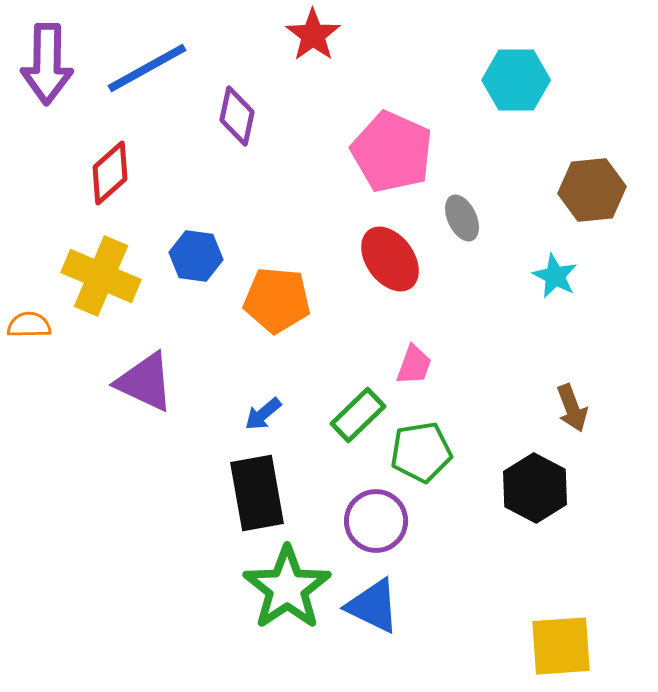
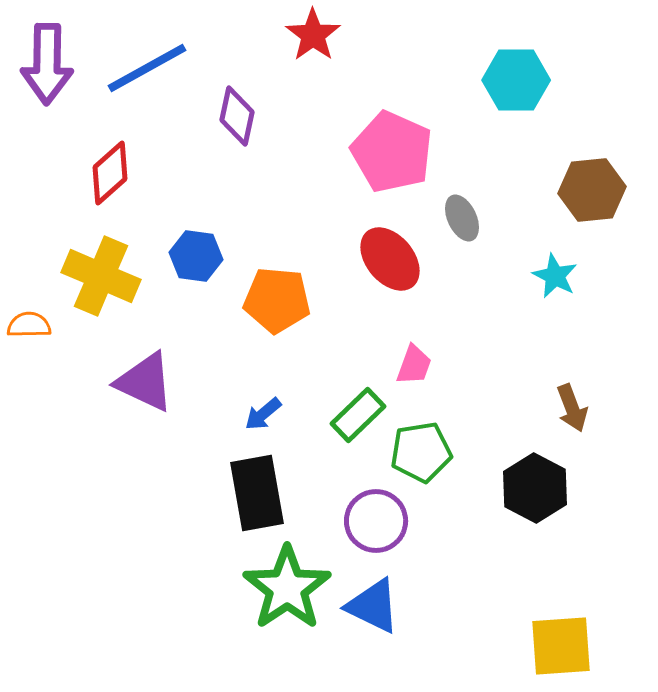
red ellipse: rotated 4 degrees counterclockwise
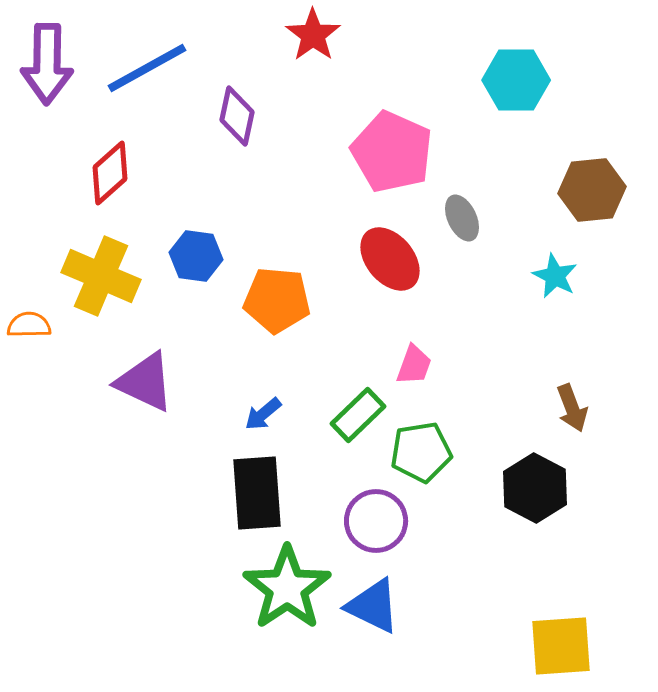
black rectangle: rotated 6 degrees clockwise
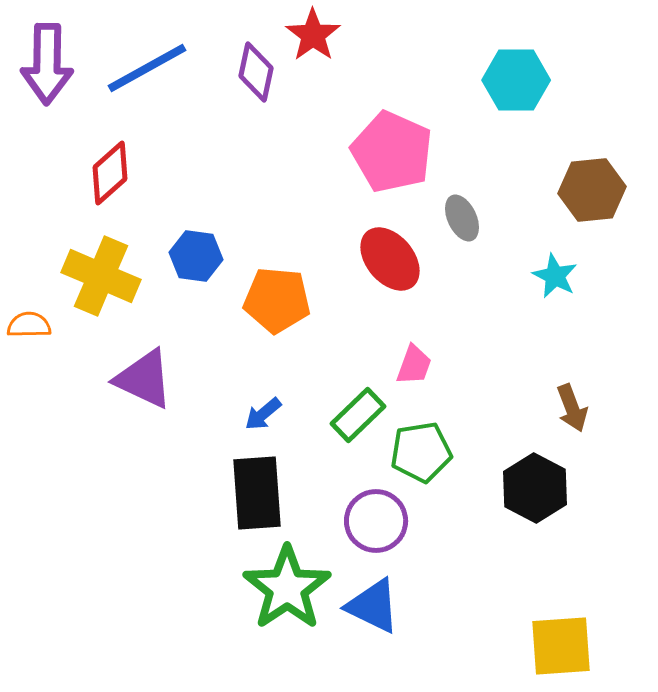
purple diamond: moved 19 px right, 44 px up
purple triangle: moved 1 px left, 3 px up
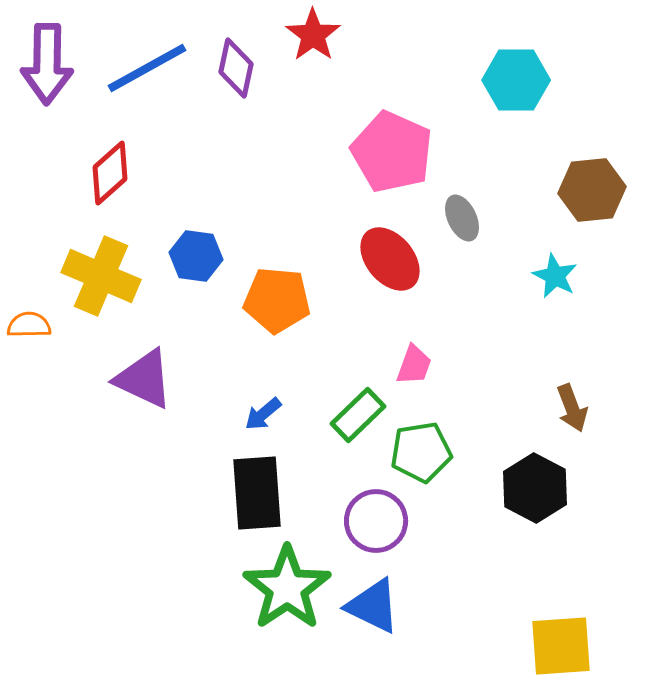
purple diamond: moved 20 px left, 4 px up
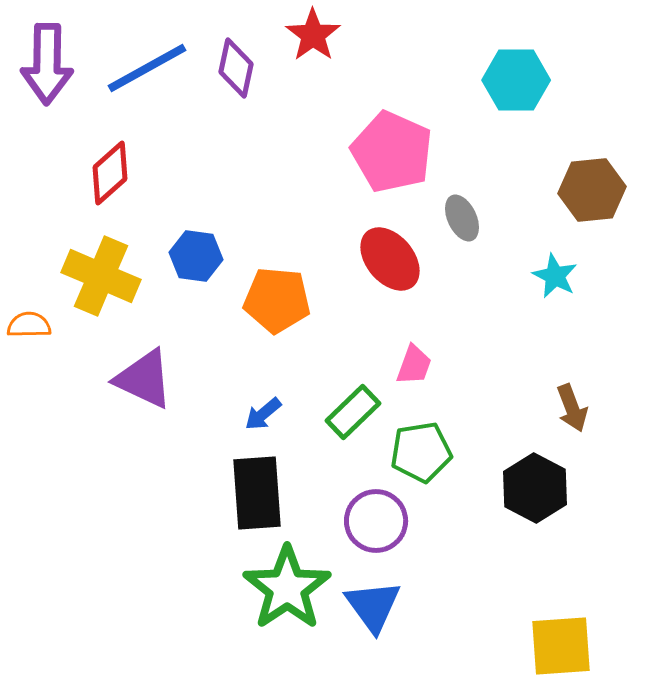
green rectangle: moved 5 px left, 3 px up
blue triangle: rotated 28 degrees clockwise
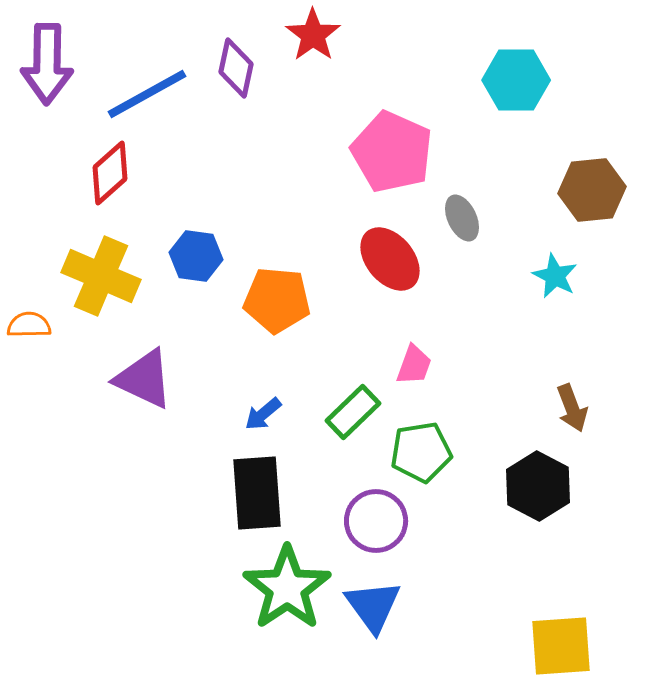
blue line: moved 26 px down
black hexagon: moved 3 px right, 2 px up
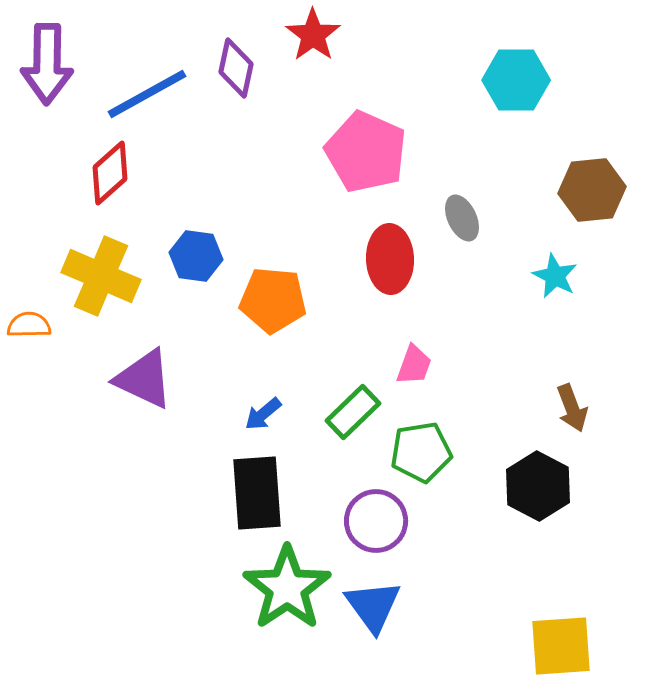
pink pentagon: moved 26 px left
red ellipse: rotated 38 degrees clockwise
orange pentagon: moved 4 px left
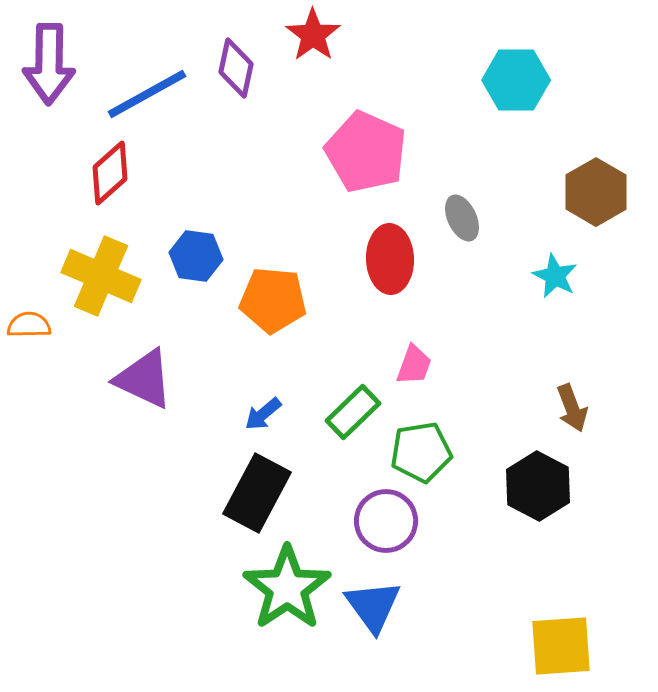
purple arrow: moved 2 px right
brown hexagon: moved 4 px right, 2 px down; rotated 24 degrees counterclockwise
black rectangle: rotated 32 degrees clockwise
purple circle: moved 10 px right
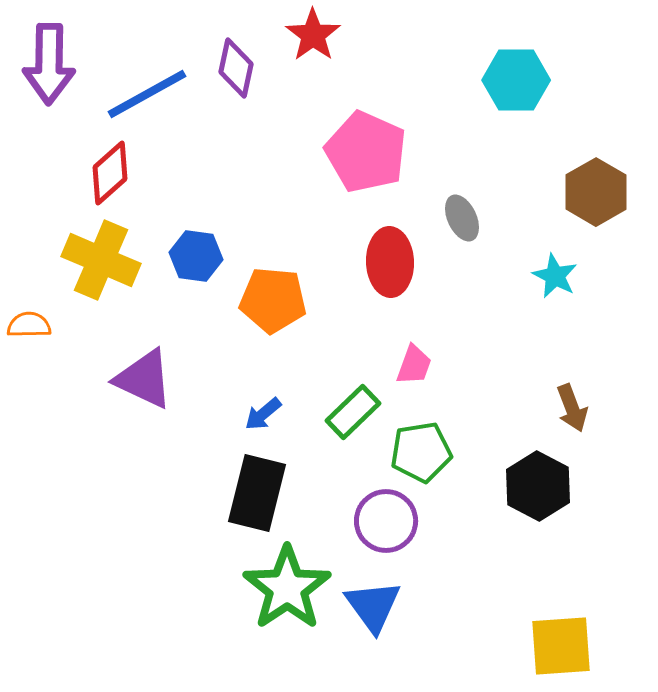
red ellipse: moved 3 px down
yellow cross: moved 16 px up
black rectangle: rotated 14 degrees counterclockwise
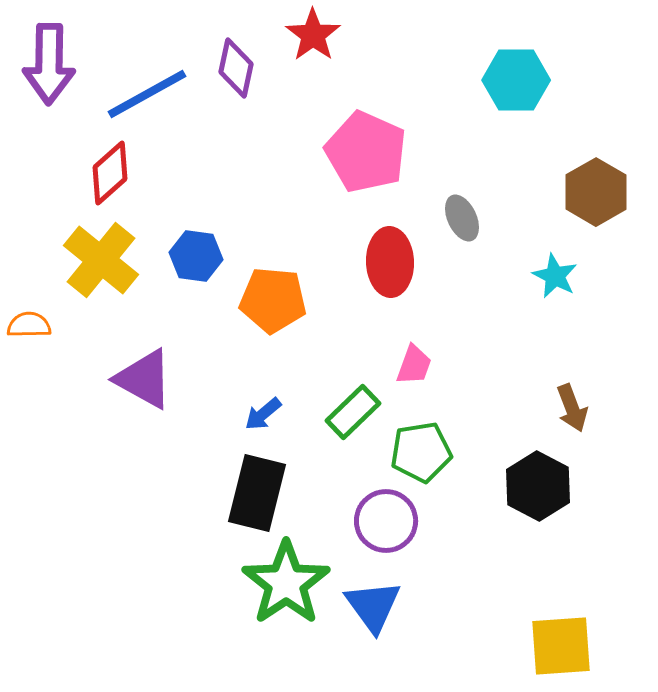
yellow cross: rotated 16 degrees clockwise
purple triangle: rotated 4 degrees clockwise
green star: moved 1 px left, 5 px up
